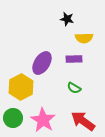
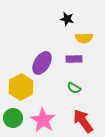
red arrow: rotated 20 degrees clockwise
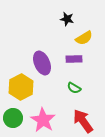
yellow semicircle: rotated 30 degrees counterclockwise
purple ellipse: rotated 55 degrees counterclockwise
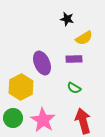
red arrow: rotated 20 degrees clockwise
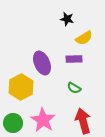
green circle: moved 5 px down
